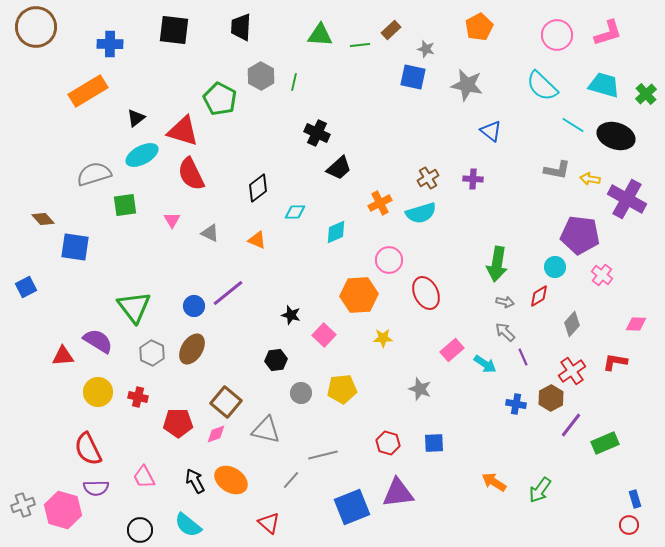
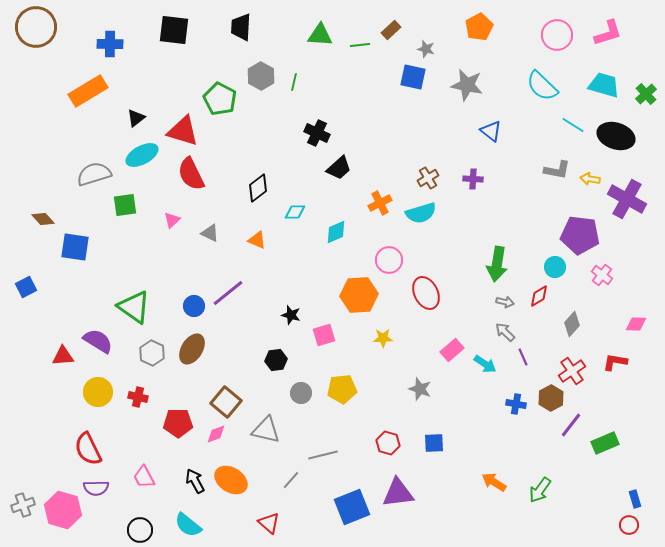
pink triangle at (172, 220): rotated 18 degrees clockwise
green triangle at (134, 307): rotated 18 degrees counterclockwise
pink square at (324, 335): rotated 30 degrees clockwise
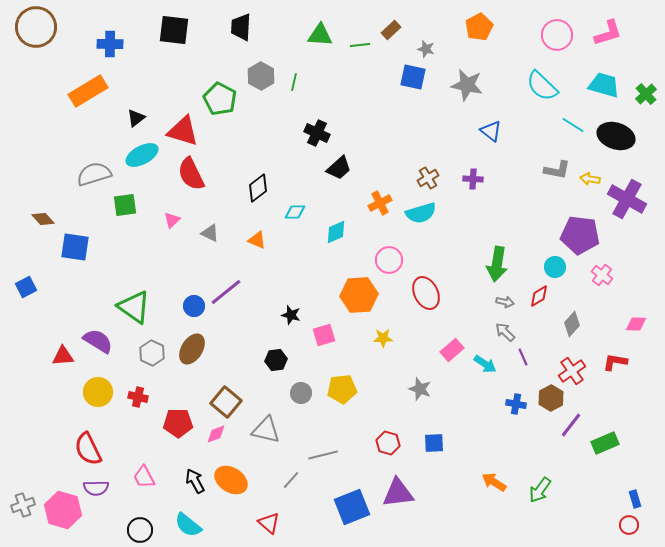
purple line at (228, 293): moved 2 px left, 1 px up
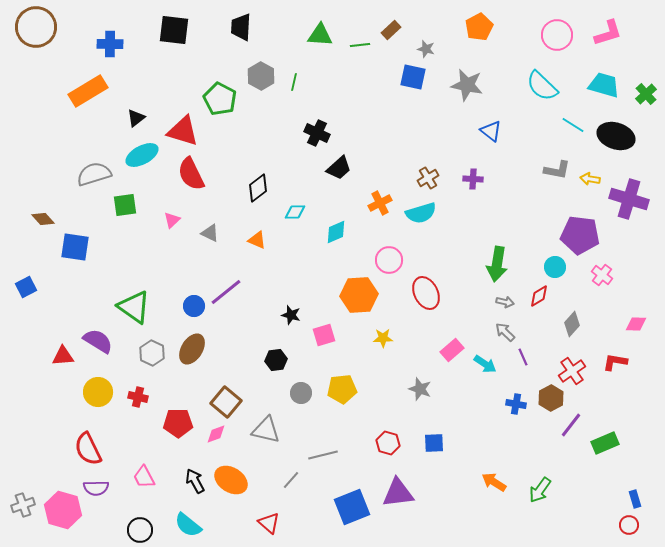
purple cross at (627, 199): moved 2 px right; rotated 12 degrees counterclockwise
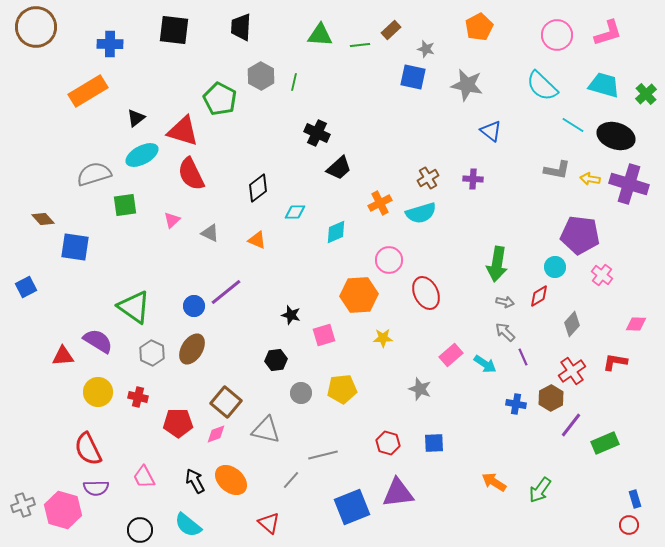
purple cross at (629, 199): moved 15 px up
pink rectangle at (452, 350): moved 1 px left, 5 px down
orange ellipse at (231, 480): rotated 8 degrees clockwise
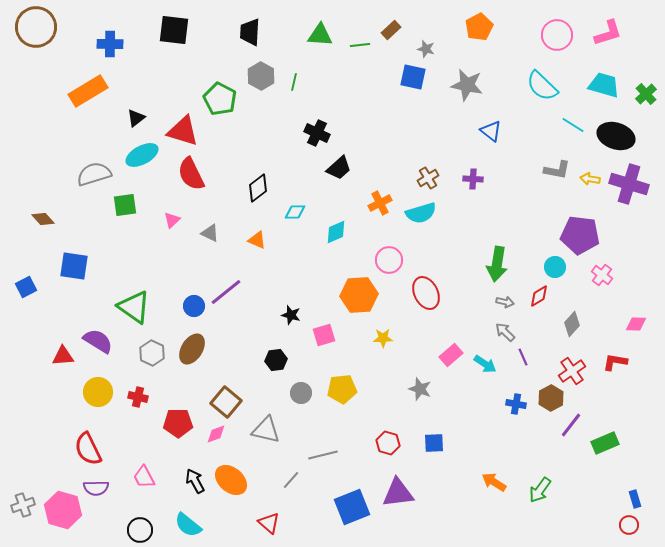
black trapezoid at (241, 27): moved 9 px right, 5 px down
blue square at (75, 247): moved 1 px left, 19 px down
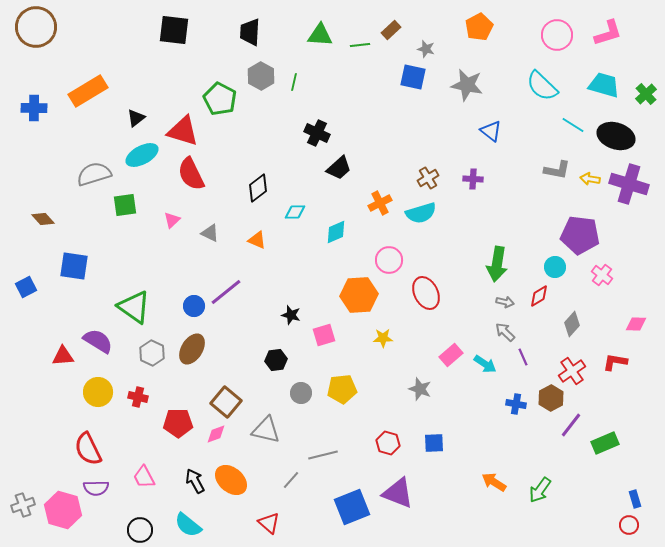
blue cross at (110, 44): moved 76 px left, 64 px down
purple triangle at (398, 493): rotated 28 degrees clockwise
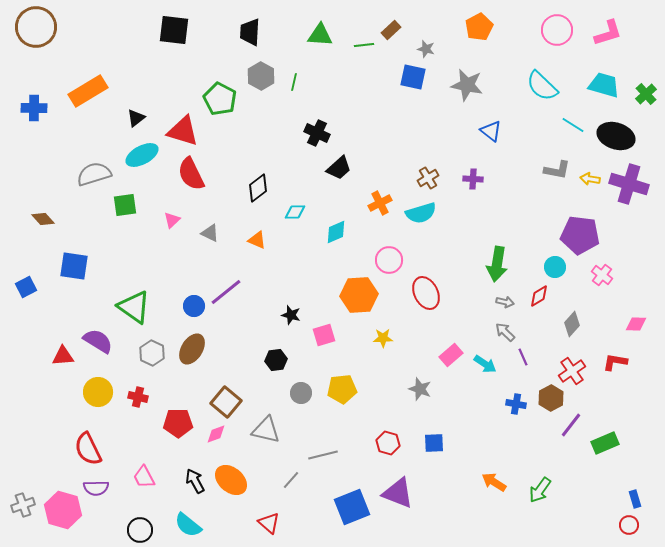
pink circle at (557, 35): moved 5 px up
green line at (360, 45): moved 4 px right
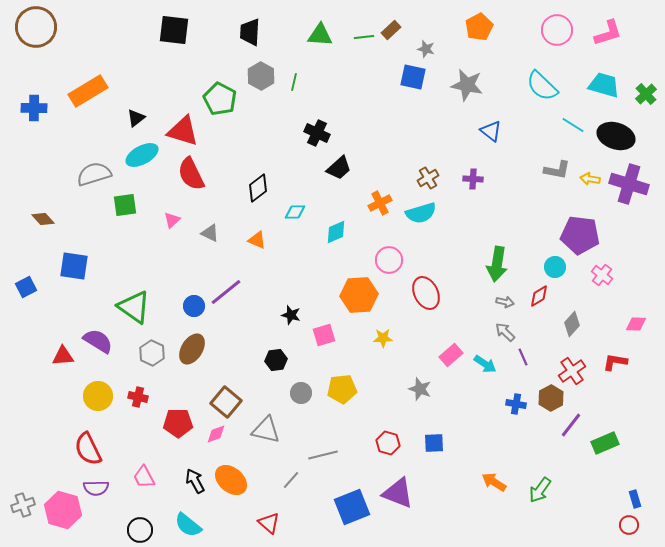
green line at (364, 45): moved 8 px up
yellow circle at (98, 392): moved 4 px down
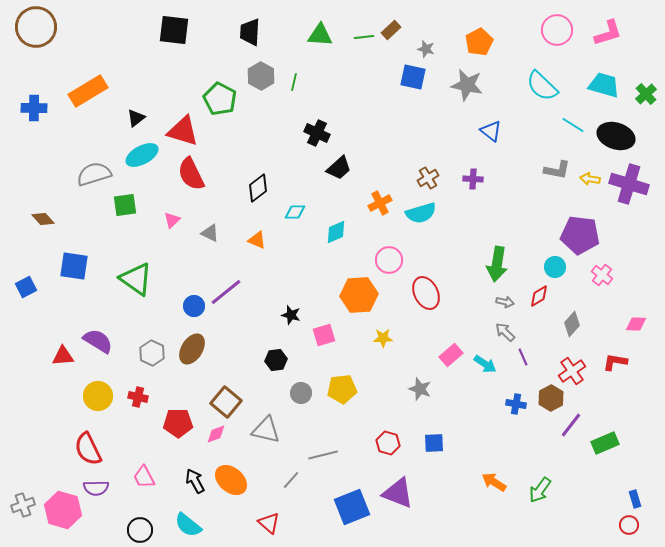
orange pentagon at (479, 27): moved 15 px down
green triangle at (134, 307): moved 2 px right, 28 px up
